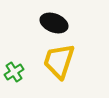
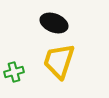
green cross: rotated 18 degrees clockwise
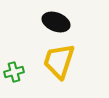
black ellipse: moved 2 px right, 1 px up
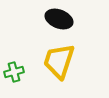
black ellipse: moved 3 px right, 3 px up
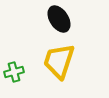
black ellipse: rotated 36 degrees clockwise
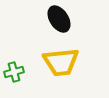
yellow trapezoid: moved 2 px right, 1 px down; rotated 114 degrees counterclockwise
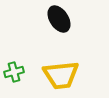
yellow trapezoid: moved 13 px down
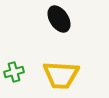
yellow trapezoid: rotated 9 degrees clockwise
